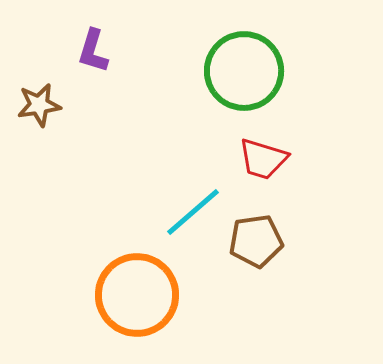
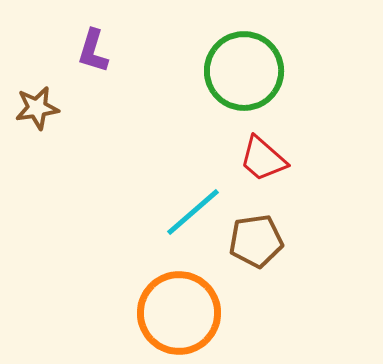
brown star: moved 2 px left, 3 px down
red trapezoid: rotated 24 degrees clockwise
orange circle: moved 42 px right, 18 px down
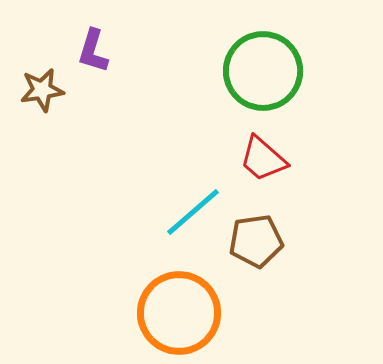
green circle: moved 19 px right
brown star: moved 5 px right, 18 px up
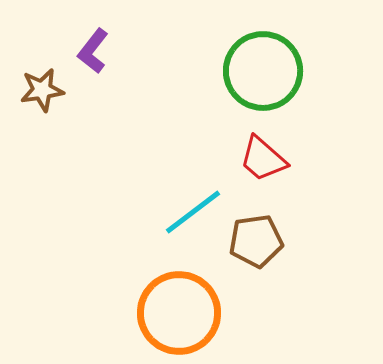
purple L-shape: rotated 21 degrees clockwise
cyan line: rotated 4 degrees clockwise
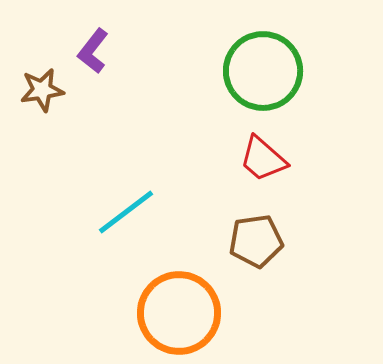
cyan line: moved 67 px left
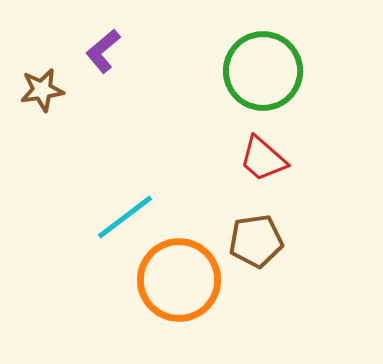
purple L-shape: moved 10 px right; rotated 12 degrees clockwise
cyan line: moved 1 px left, 5 px down
orange circle: moved 33 px up
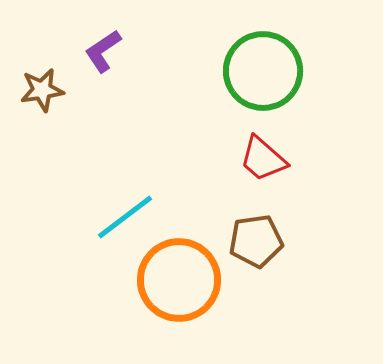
purple L-shape: rotated 6 degrees clockwise
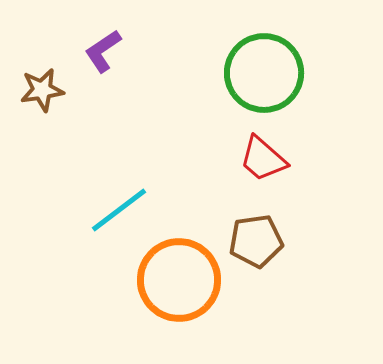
green circle: moved 1 px right, 2 px down
cyan line: moved 6 px left, 7 px up
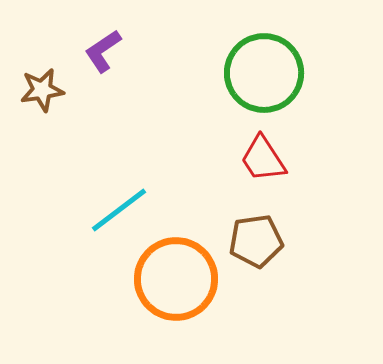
red trapezoid: rotated 16 degrees clockwise
orange circle: moved 3 px left, 1 px up
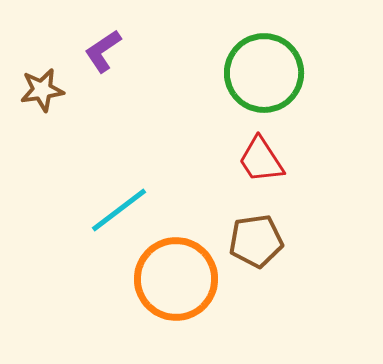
red trapezoid: moved 2 px left, 1 px down
